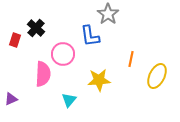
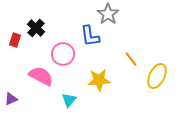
orange line: rotated 49 degrees counterclockwise
pink semicircle: moved 2 px left, 2 px down; rotated 65 degrees counterclockwise
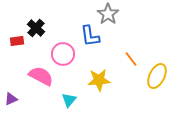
red rectangle: moved 2 px right, 1 px down; rotated 64 degrees clockwise
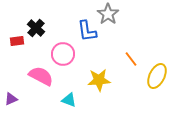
blue L-shape: moved 3 px left, 5 px up
cyan triangle: rotated 49 degrees counterclockwise
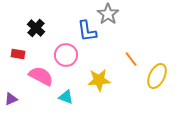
red rectangle: moved 1 px right, 13 px down; rotated 16 degrees clockwise
pink circle: moved 3 px right, 1 px down
cyan triangle: moved 3 px left, 3 px up
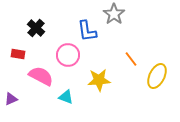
gray star: moved 6 px right
pink circle: moved 2 px right
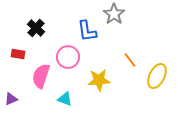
pink circle: moved 2 px down
orange line: moved 1 px left, 1 px down
pink semicircle: rotated 100 degrees counterclockwise
cyan triangle: moved 1 px left, 2 px down
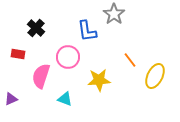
yellow ellipse: moved 2 px left
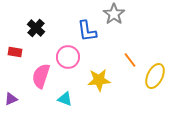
red rectangle: moved 3 px left, 2 px up
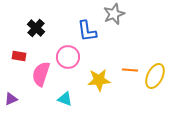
gray star: rotated 15 degrees clockwise
red rectangle: moved 4 px right, 4 px down
orange line: moved 10 px down; rotated 49 degrees counterclockwise
pink semicircle: moved 2 px up
